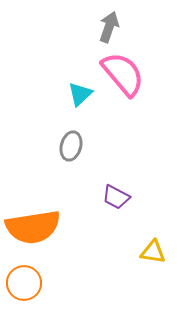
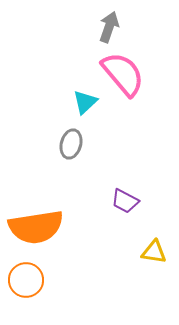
cyan triangle: moved 5 px right, 8 px down
gray ellipse: moved 2 px up
purple trapezoid: moved 9 px right, 4 px down
orange semicircle: moved 3 px right
yellow triangle: moved 1 px right
orange circle: moved 2 px right, 3 px up
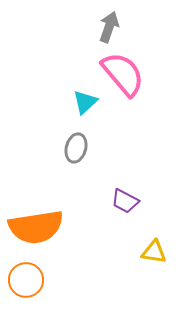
gray ellipse: moved 5 px right, 4 px down
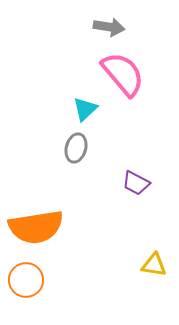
gray arrow: rotated 80 degrees clockwise
cyan triangle: moved 7 px down
purple trapezoid: moved 11 px right, 18 px up
yellow triangle: moved 13 px down
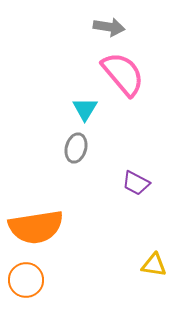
cyan triangle: rotated 16 degrees counterclockwise
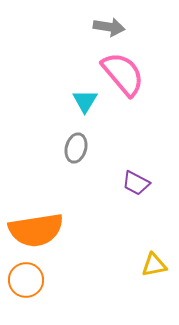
cyan triangle: moved 8 px up
orange semicircle: moved 3 px down
yellow triangle: rotated 20 degrees counterclockwise
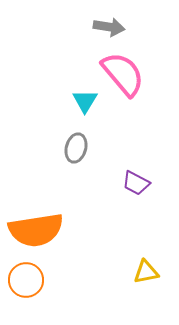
yellow triangle: moved 8 px left, 7 px down
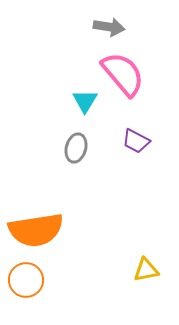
purple trapezoid: moved 42 px up
yellow triangle: moved 2 px up
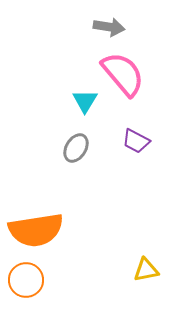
gray ellipse: rotated 16 degrees clockwise
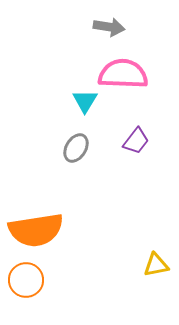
pink semicircle: rotated 48 degrees counterclockwise
purple trapezoid: rotated 80 degrees counterclockwise
yellow triangle: moved 10 px right, 5 px up
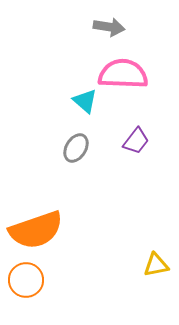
cyan triangle: rotated 20 degrees counterclockwise
orange semicircle: rotated 10 degrees counterclockwise
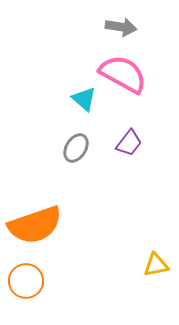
gray arrow: moved 12 px right
pink semicircle: rotated 27 degrees clockwise
cyan triangle: moved 1 px left, 2 px up
purple trapezoid: moved 7 px left, 2 px down
orange semicircle: moved 1 px left, 5 px up
orange circle: moved 1 px down
